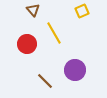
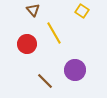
yellow square: rotated 32 degrees counterclockwise
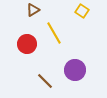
brown triangle: rotated 40 degrees clockwise
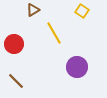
red circle: moved 13 px left
purple circle: moved 2 px right, 3 px up
brown line: moved 29 px left
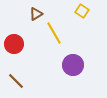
brown triangle: moved 3 px right, 4 px down
purple circle: moved 4 px left, 2 px up
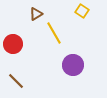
red circle: moved 1 px left
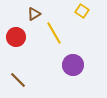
brown triangle: moved 2 px left
red circle: moved 3 px right, 7 px up
brown line: moved 2 px right, 1 px up
